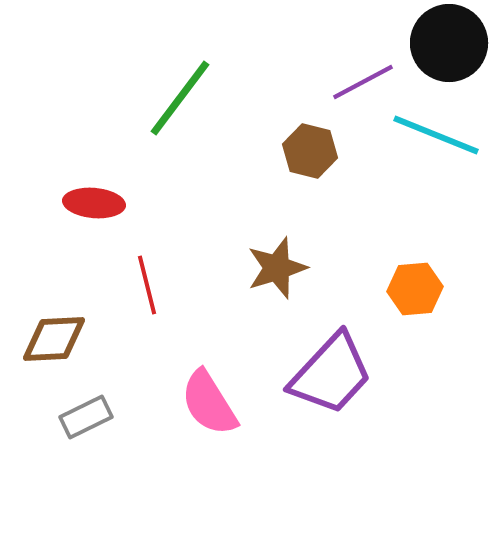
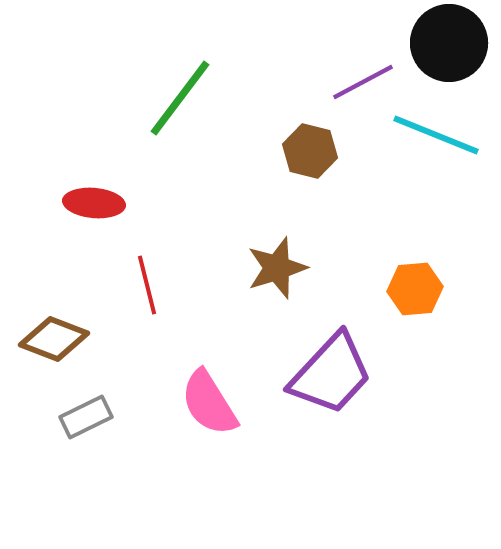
brown diamond: rotated 24 degrees clockwise
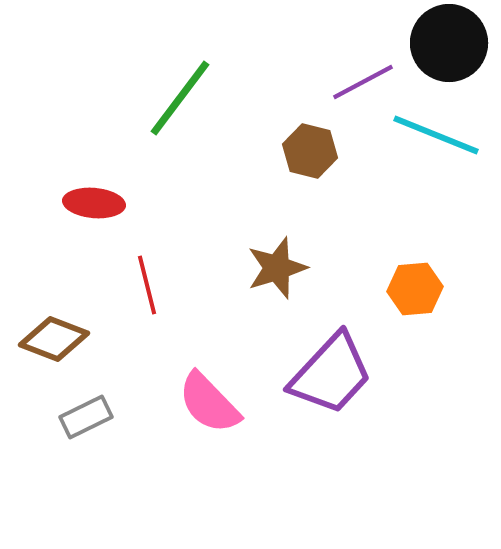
pink semicircle: rotated 12 degrees counterclockwise
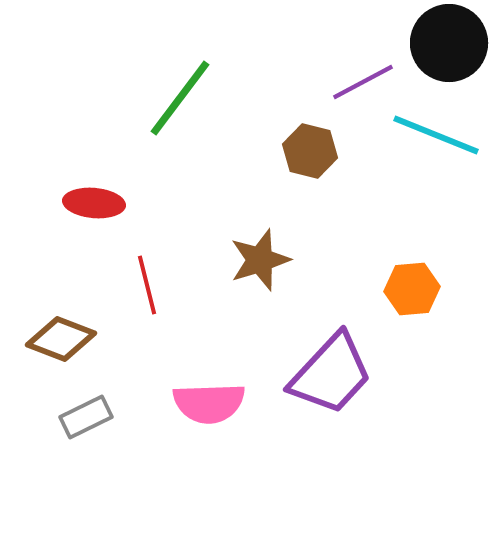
brown star: moved 17 px left, 8 px up
orange hexagon: moved 3 px left
brown diamond: moved 7 px right
pink semicircle: rotated 48 degrees counterclockwise
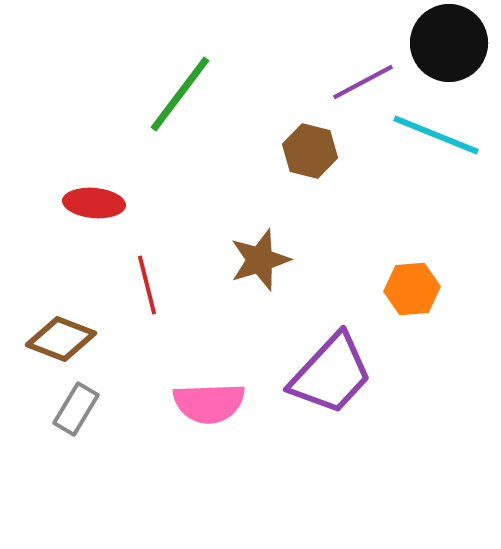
green line: moved 4 px up
gray rectangle: moved 10 px left, 8 px up; rotated 33 degrees counterclockwise
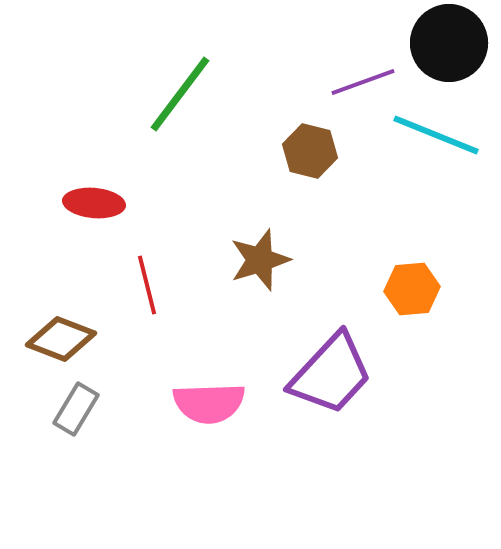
purple line: rotated 8 degrees clockwise
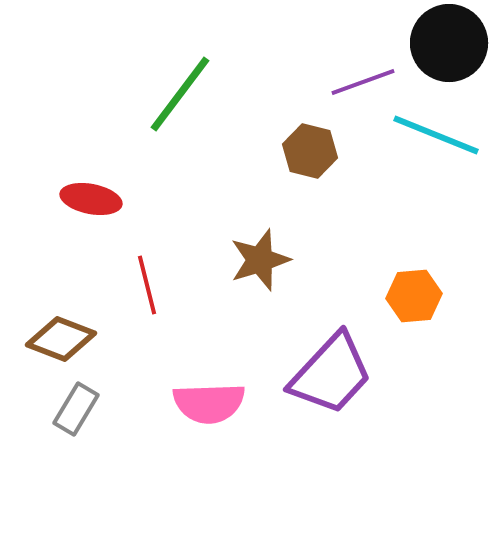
red ellipse: moved 3 px left, 4 px up; rotated 6 degrees clockwise
orange hexagon: moved 2 px right, 7 px down
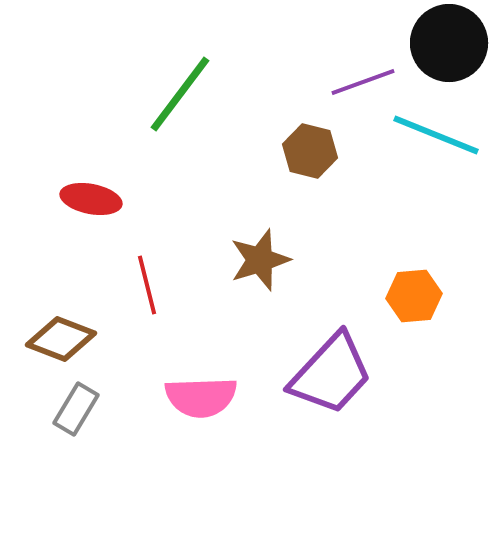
pink semicircle: moved 8 px left, 6 px up
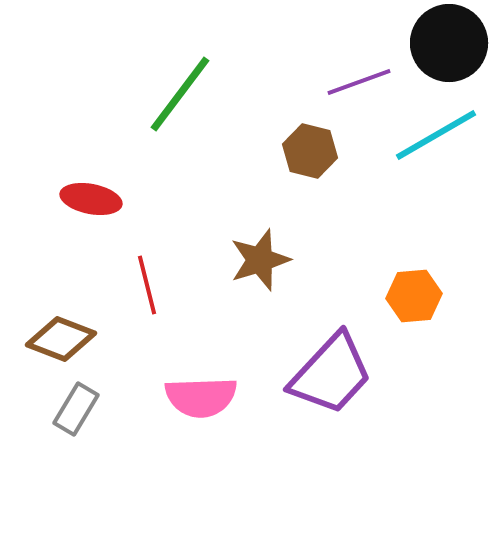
purple line: moved 4 px left
cyan line: rotated 52 degrees counterclockwise
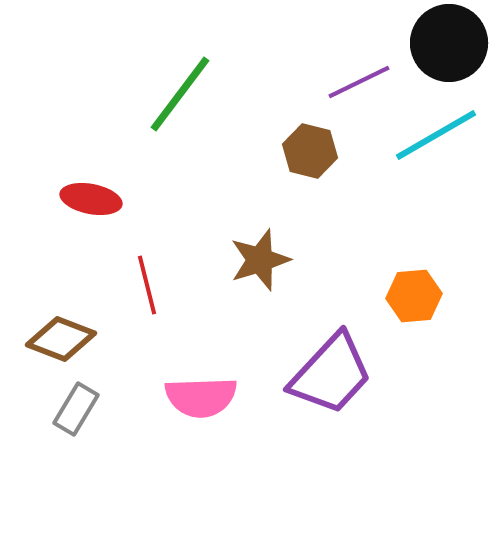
purple line: rotated 6 degrees counterclockwise
